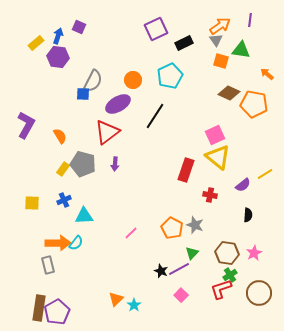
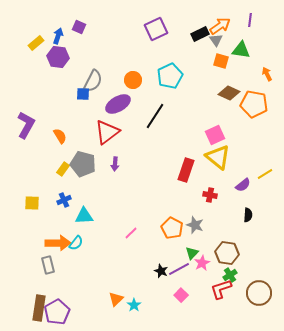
black rectangle at (184, 43): moved 16 px right, 9 px up
orange arrow at (267, 74): rotated 24 degrees clockwise
pink star at (254, 253): moved 52 px left, 10 px down
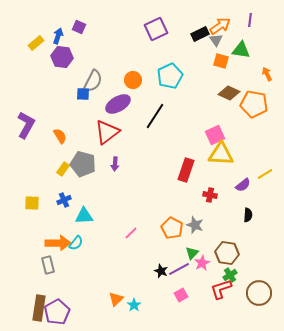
purple hexagon at (58, 57): moved 4 px right
yellow triangle at (218, 157): moved 3 px right, 3 px up; rotated 36 degrees counterclockwise
pink square at (181, 295): rotated 16 degrees clockwise
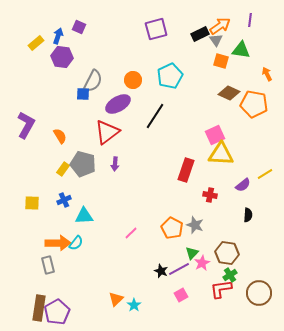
purple square at (156, 29): rotated 10 degrees clockwise
red L-shape at (221, 289): rotated 10 degrees clockwise
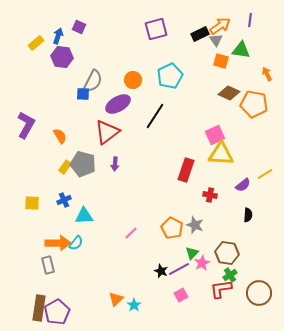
yellow rectangle at (63, 169): moved 2 px right, 2 px up
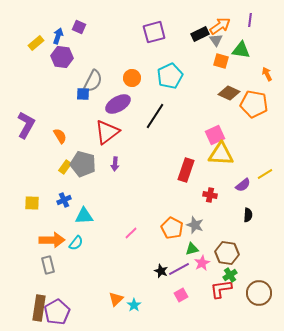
purple square at (156, 29): moved 2 px left, 3 px down
orange circle at (133, 80): moved 1 px left, 2 px up
orange arrow at (58, 243): moved 6 px left, 3 px up
green triangle at (192, 253): moved 4 px up; rotated 32 degrees clockwise
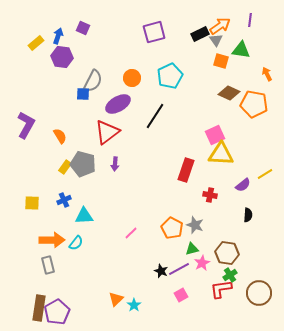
purple square at (79, 27): moved 4 px right, 1 px down
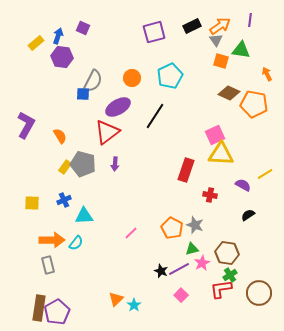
black rectangle at (200, 34): moved 8 px left, 8 px up
purple ellipse at (118, 104): moved 3 px down
purple semicircle at (243, 185): rotated 112 degrees counterclockwise
black semicircle at (248, 215): rotated 128 degrees counterclockwise
pink square at (181, 295): rotated 16 degrees counterclockwise
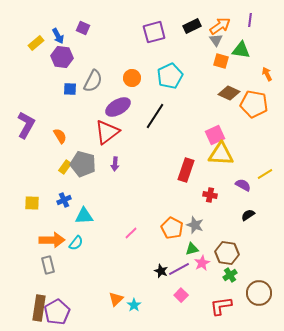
blue arrow at (58, 36): rotated 133 degrees clockwise
blue square at (83, 94): moved 13 px left, 5 px up
red L-shape at (221, 289): moved 17 px down
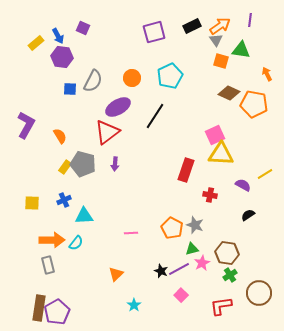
pink line at (131, 233): rotated 40 degrees clockwise
orange triangle at (116, 299): moved 25 px up
